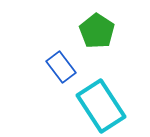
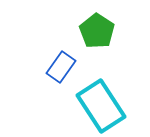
blue rectangle: rotated 72 degrees clockwise
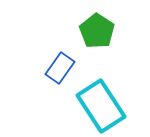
blue rectangle: moved 1 px left, 1 px down
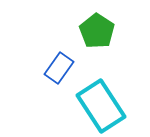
blue rectangle: moved 1 px left
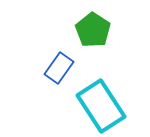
green pentagon: moved 4 px left, 1 px up
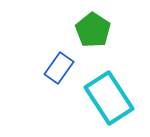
cyan rectangle: moved 8 px right, 8 px up
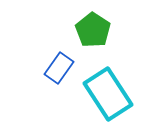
cyan rectangle: moved 1 px left, 4 px up
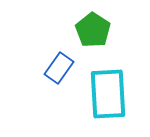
cyan rectangle: rotated 30 degrees clockwise
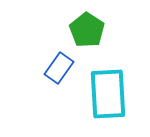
green pentagon: moved 6 px left
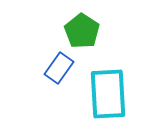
green pentagon: moved 5 px left, 1 px down
